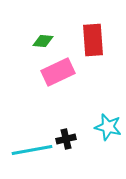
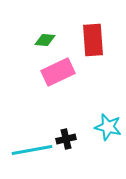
green diamond: moved 2 px right, 1 px up
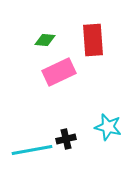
pink rectangle: moved 1 px right
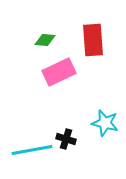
cyan star: moved 3 px left, 4 px up
black cross: rotated 30 degrees clockwise
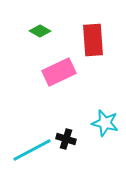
green diamond: moved 5 px left, 9 px up; rotated 25 degrees clockwise
cyan line: rotated 18 degrees counterclockwise
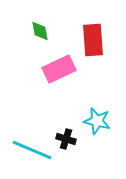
green diamond: rotated 50 degrees clockwise
pink rectangle: moved 3 px up
cyan star: moved 8 px left, 2 px up
cyan line: rotated 51 degrees clockwise
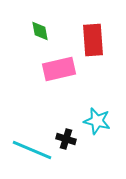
pink rectangle: rotated 12 degrees clockwise
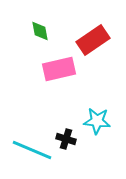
red rectangle: rotated 60 degrees clockwise
cyan star: rotated 8 degrees counterclockwise
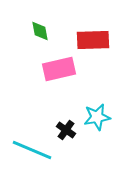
red rectangle: rotated 32 degrees clockwise
cyan star: moved 4 px up; rotated 16 degrees counterclockwise
black cross: moved 9 px up; rotated 18 degrees clockwise
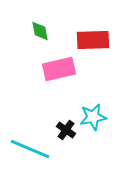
cyan star: moved 4 px left
cyan line: moved 2 px left, 1 px up
